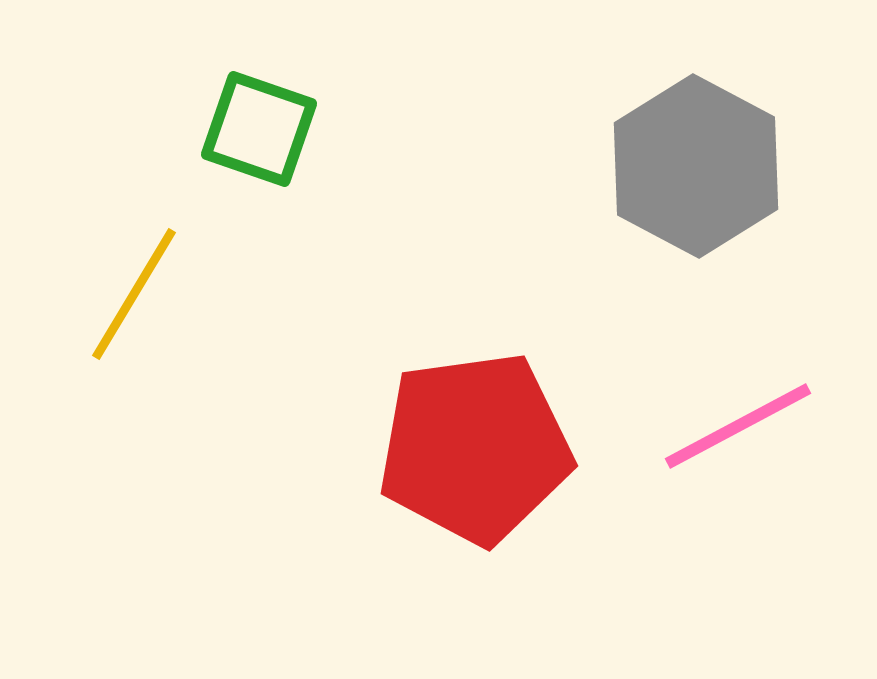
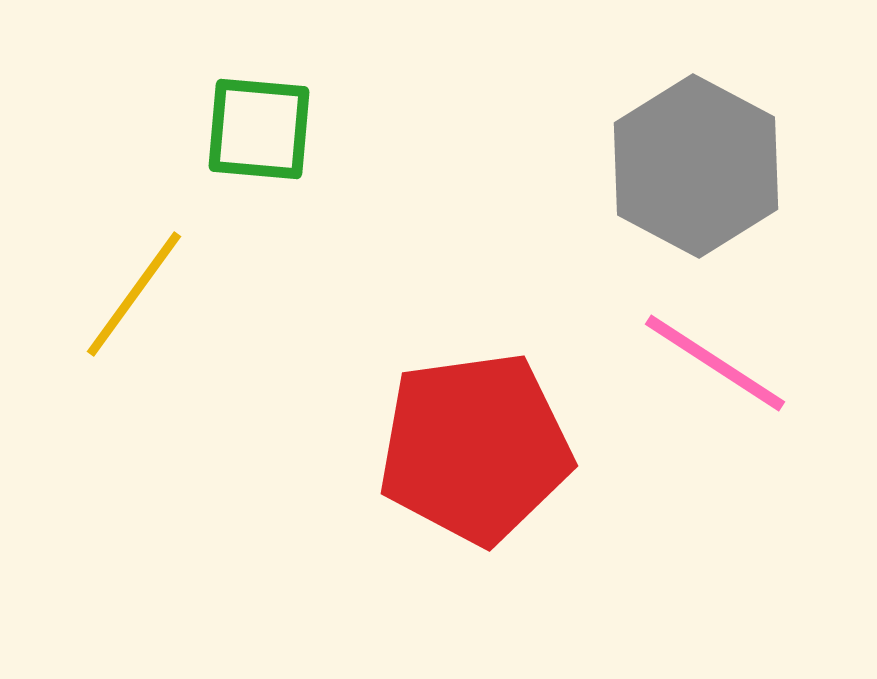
green square: rotated 14 degrees counterclockwise
yellow line: rotated 5 degrees clockwise
pink line: moved 23 px left, 63 px up; rotated 61 degrees clockwise
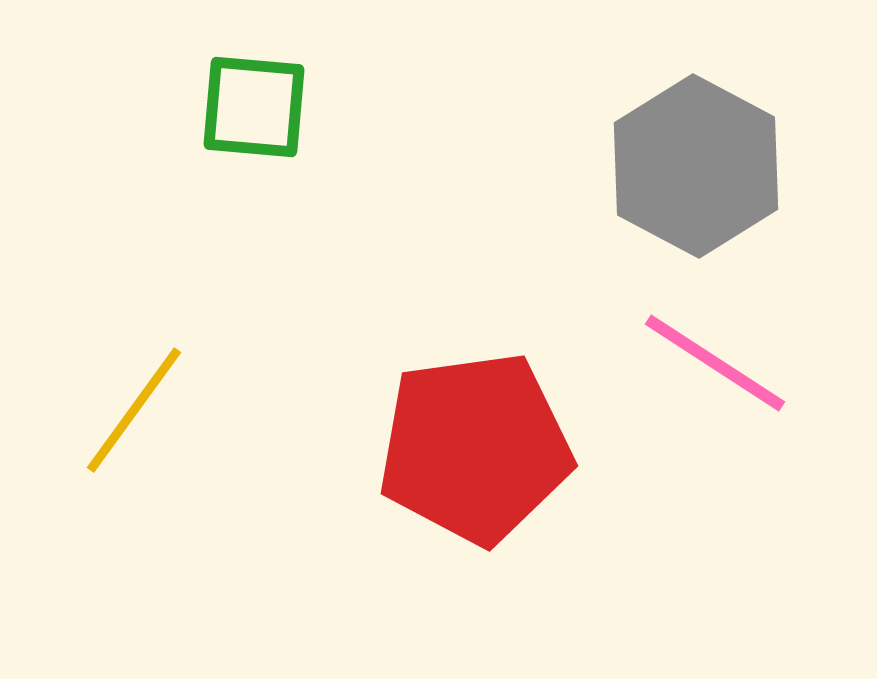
green square: moved 5 px left, 22 px up
yellow line: moved 116 px down
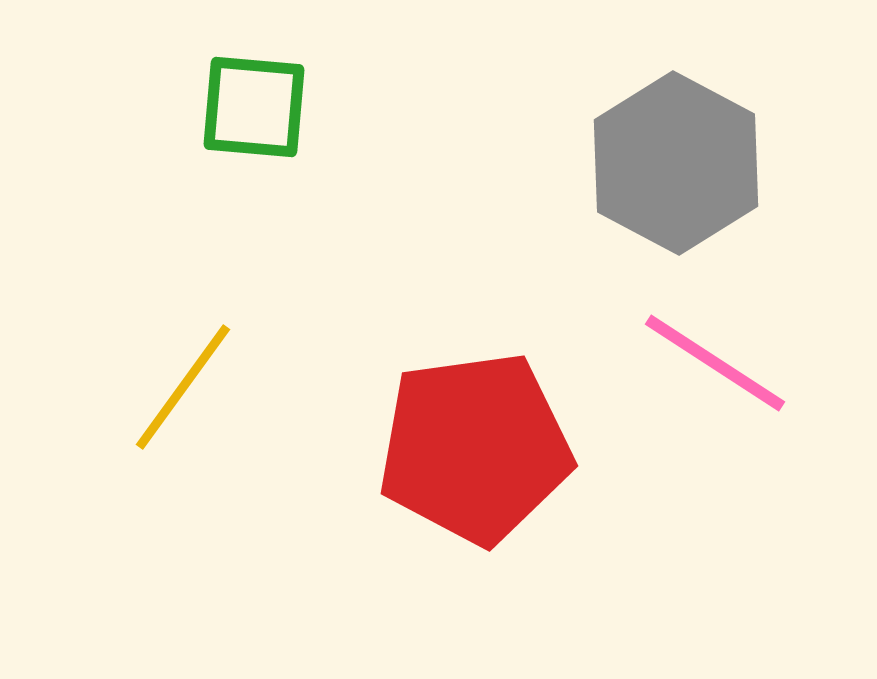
gray hexagon: moved 20 px left, 3 px up
yellow line: moved 49 px right, 23 px up
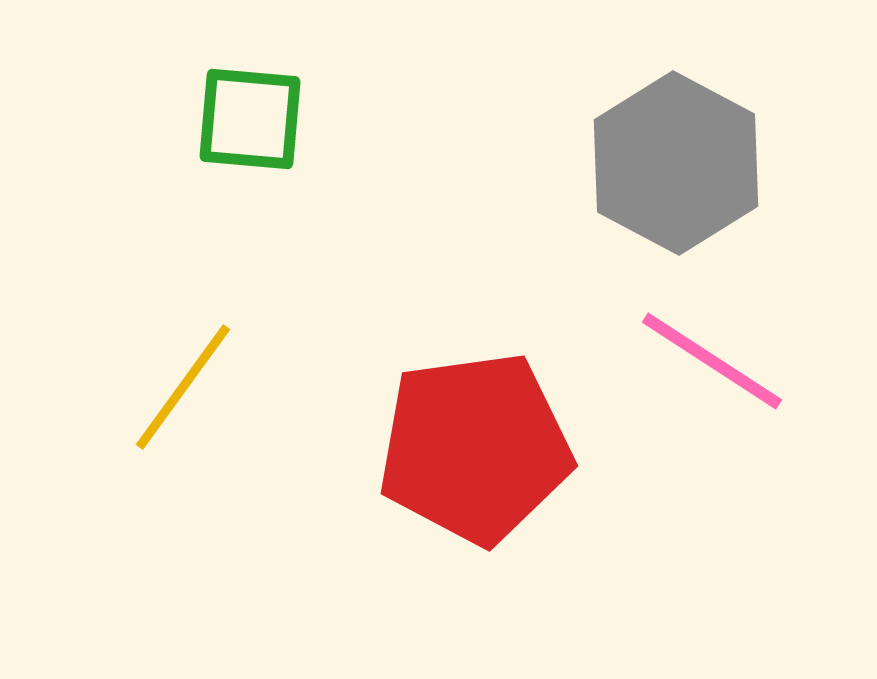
green square: moved 4 px left, 12 px down
pink line: moved 3 px left, 2 px up
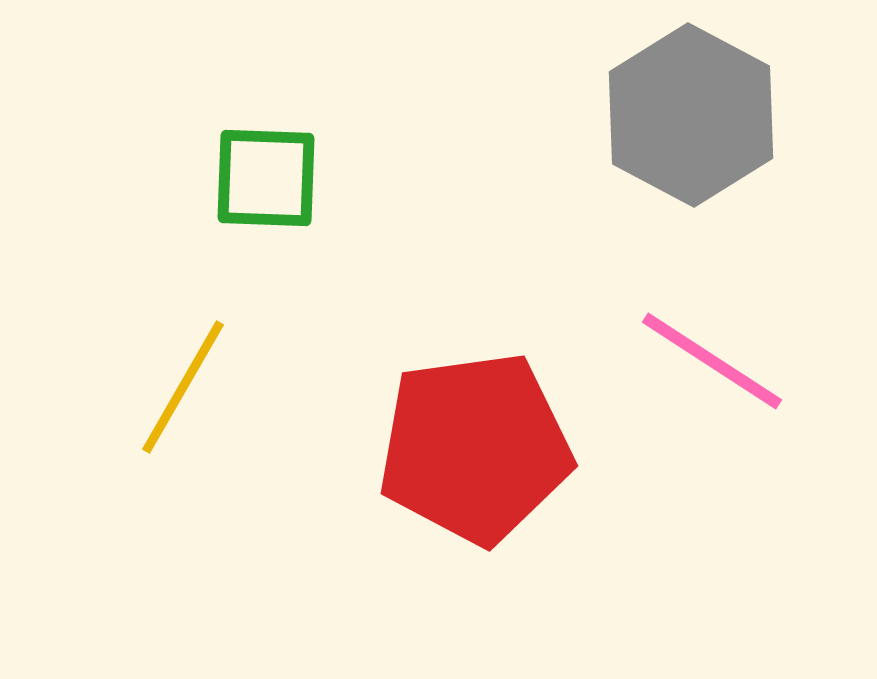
green square: moved 16 px right, 59 px down; rotated 3 degrees counterclockwise
gray hexagon: moved 15 px right, 48 px up
yellow line: rotated 6 degrees counterclockwise
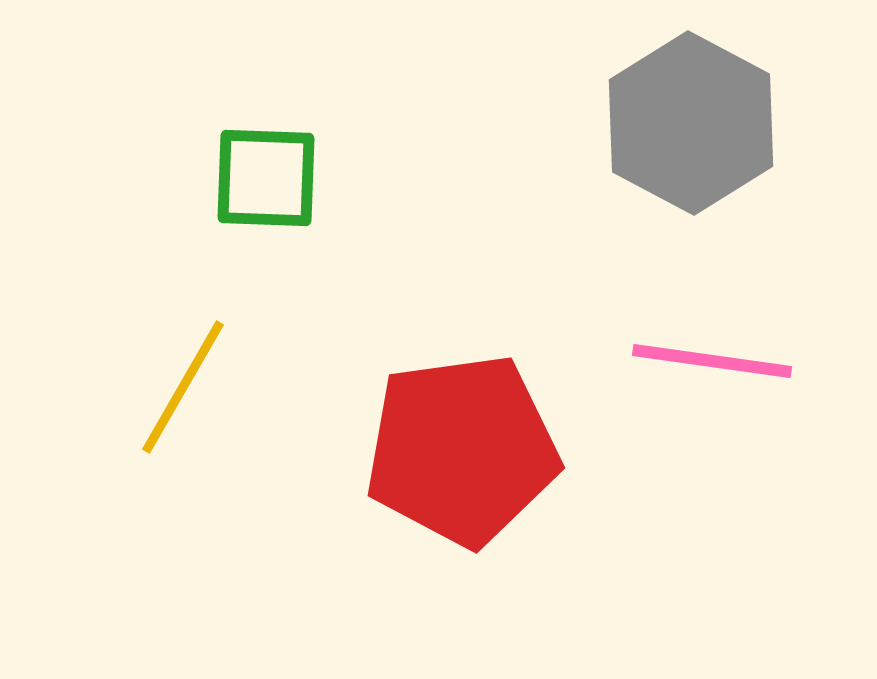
gray hexagon: moved 8 px down
pink line: rotated 25 degrees counterclockwise
red pentagon: moved 13 px left, 2 px down
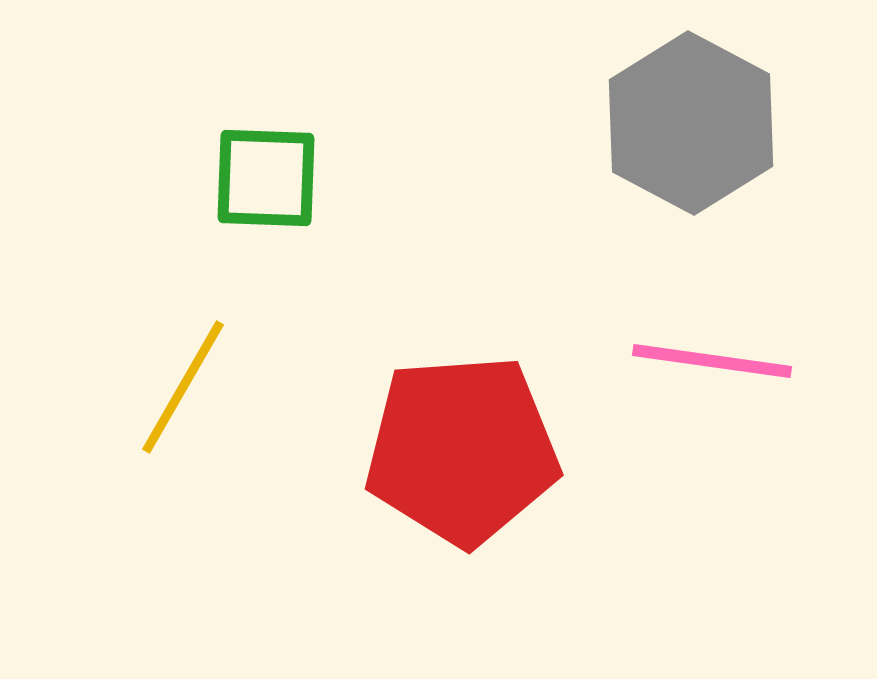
red pentagon: rotated 4 degrees clockwise
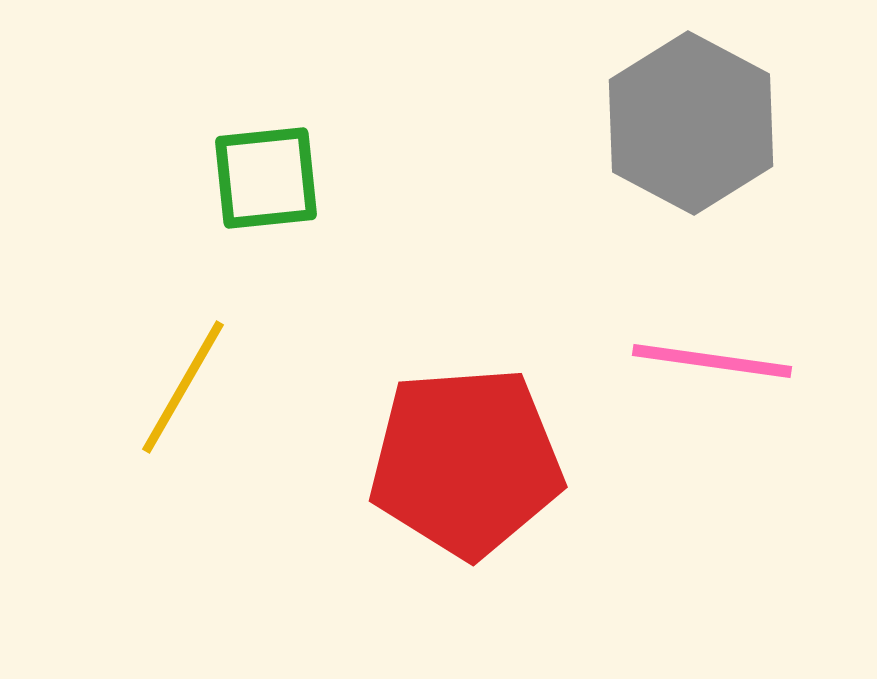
green square: rotated 8 degrees counterclockwise
red pentagon: moved 4 px right, 12 px down
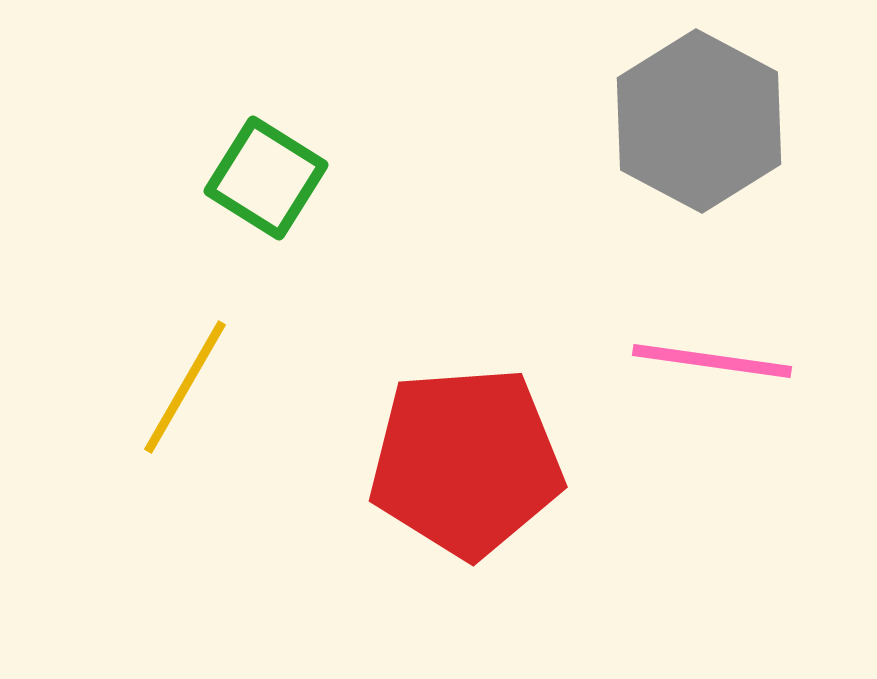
gray hexagon: moved 8 px right, 2 px up
green square: rotated 38 degrees clockwise
yellow line: moved 2 px right
